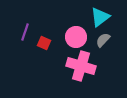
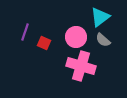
gray semicircle: rotated 91 degrees counterclockwise
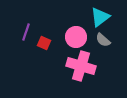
purple line: moved 1 px right
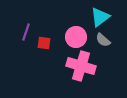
red square: rotated 16 degrees counterclockwise
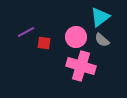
purple line: rotated 42 degrees clockwise
gray semicircle: moved 1 px left
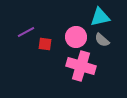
cyan triangle: rotated 25 degrees clockwise
red square: moved 1 px right, 1 px down
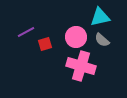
red square: rotated 24 degrees counterclockwise
